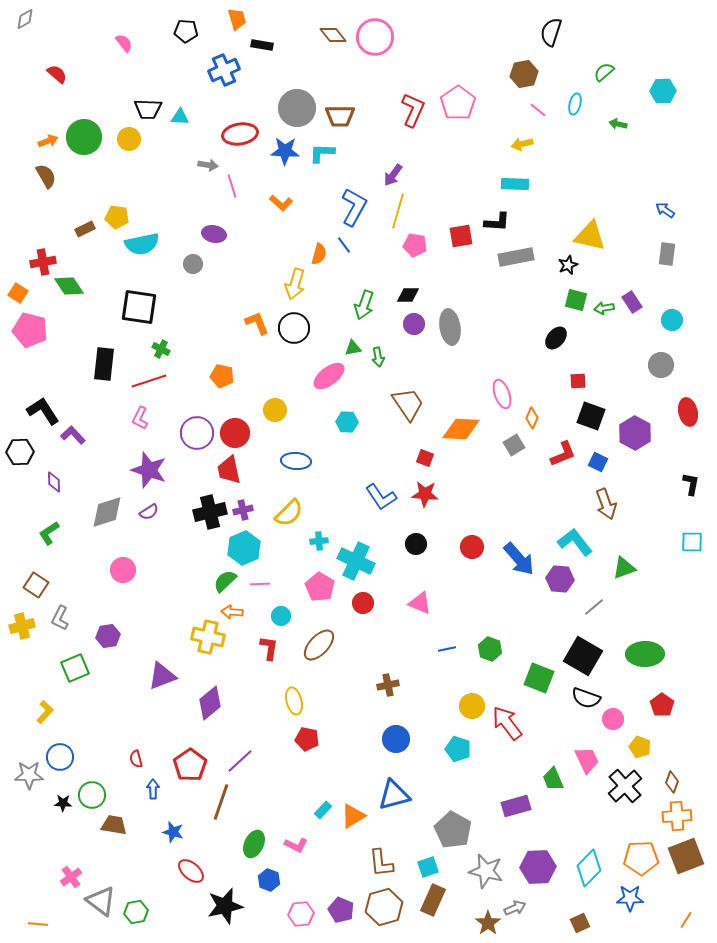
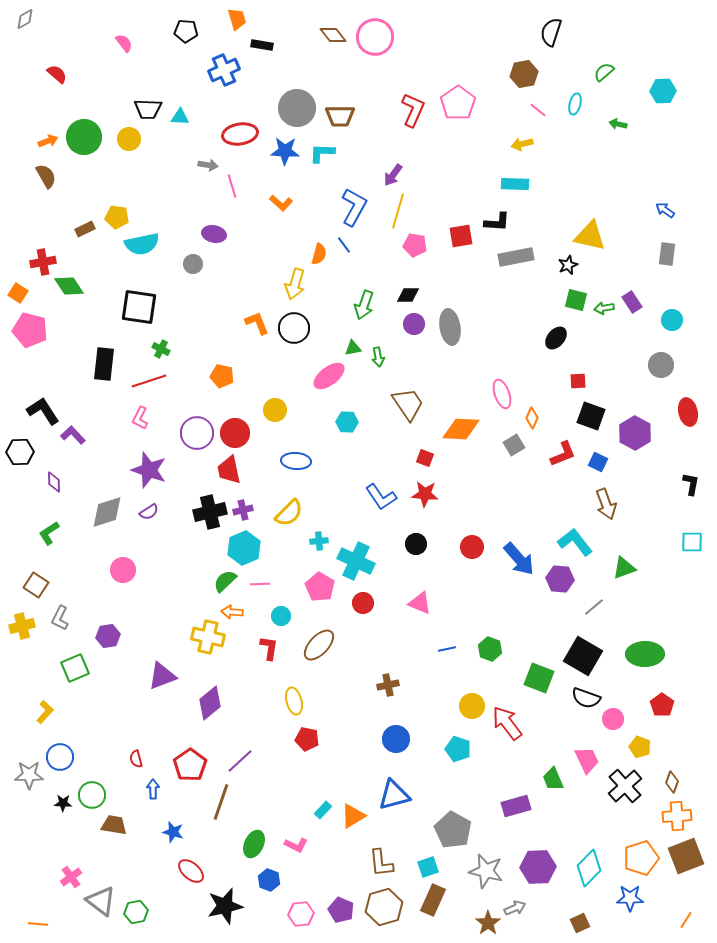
orange pentagon at (641, 858): rotated 16 degrees counterclockwise
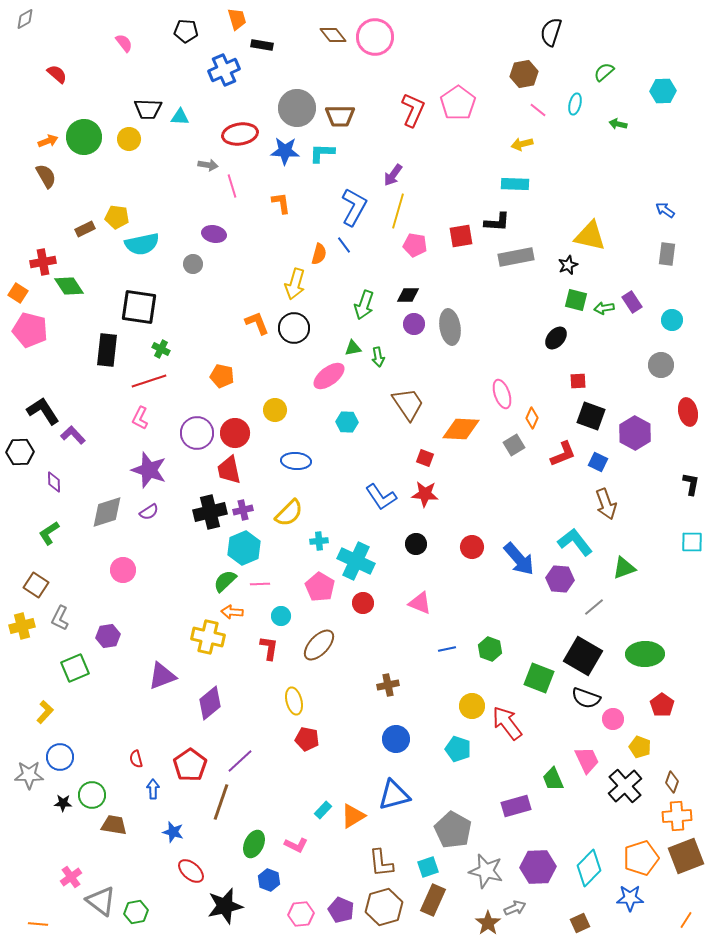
orange L-shape at (281, 203): rotated 140 degrees counterclockwise
black rectangle at (104, 364): moved 3 px right, 14 px up
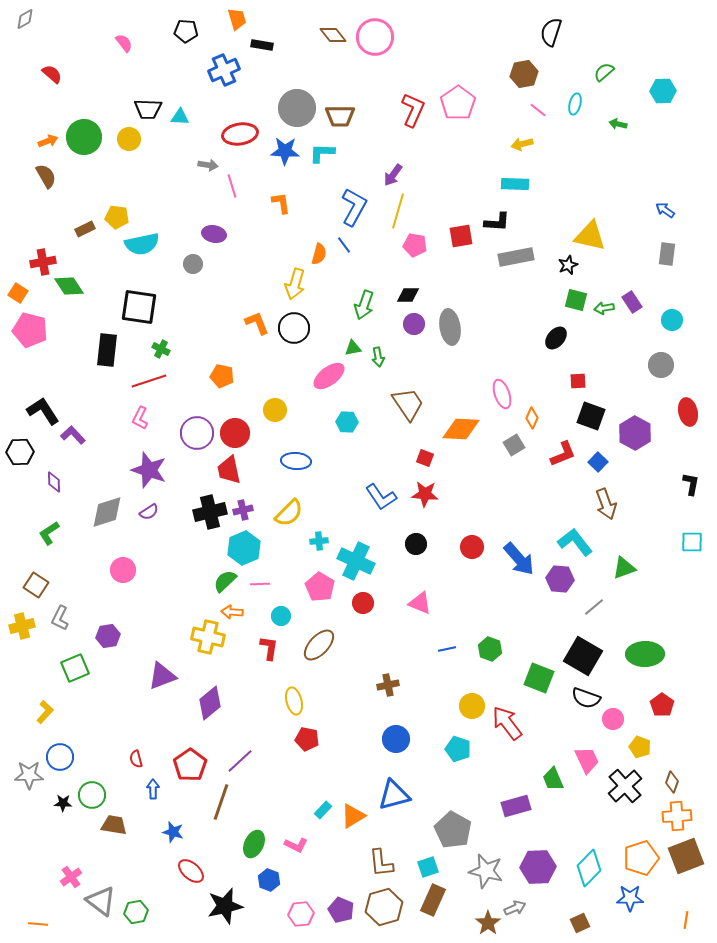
red semicircle at (57, 74): moved 5 px left
blue square at (598, 462): rotated 18 degrees clockwise
orange line at (686, 920): rotated 24 degrees counterclockwise
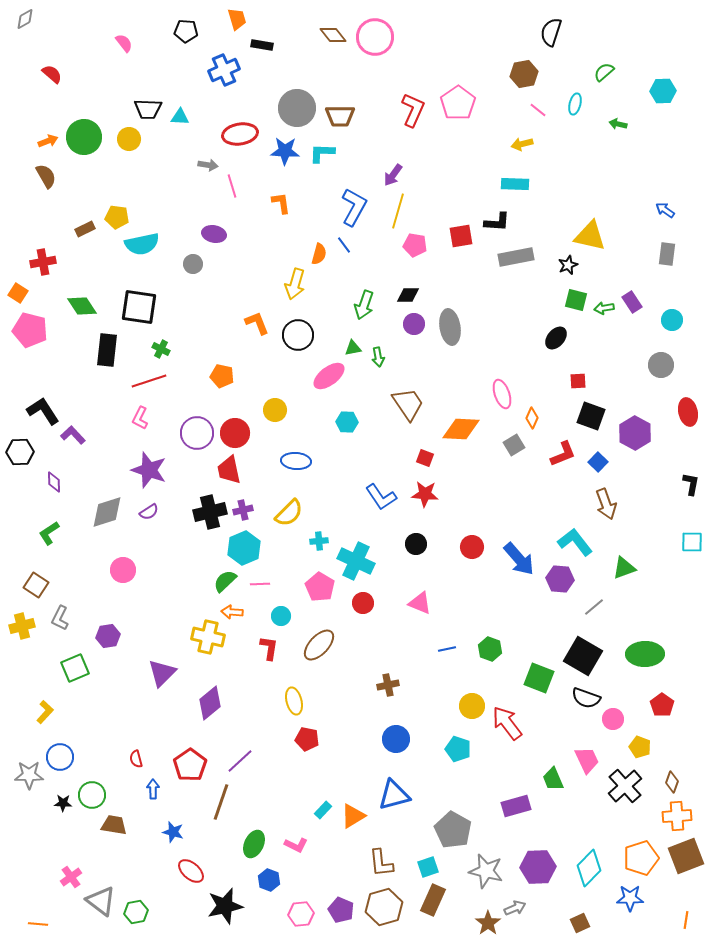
green diamond at (69, 286): moved 13 px right, 20 px down
black circle at (294, 328): moved 4 px right, 7 px down
purple triangle at (162, 676): moved 3 px up; rotated 24 degrees counterclockwise
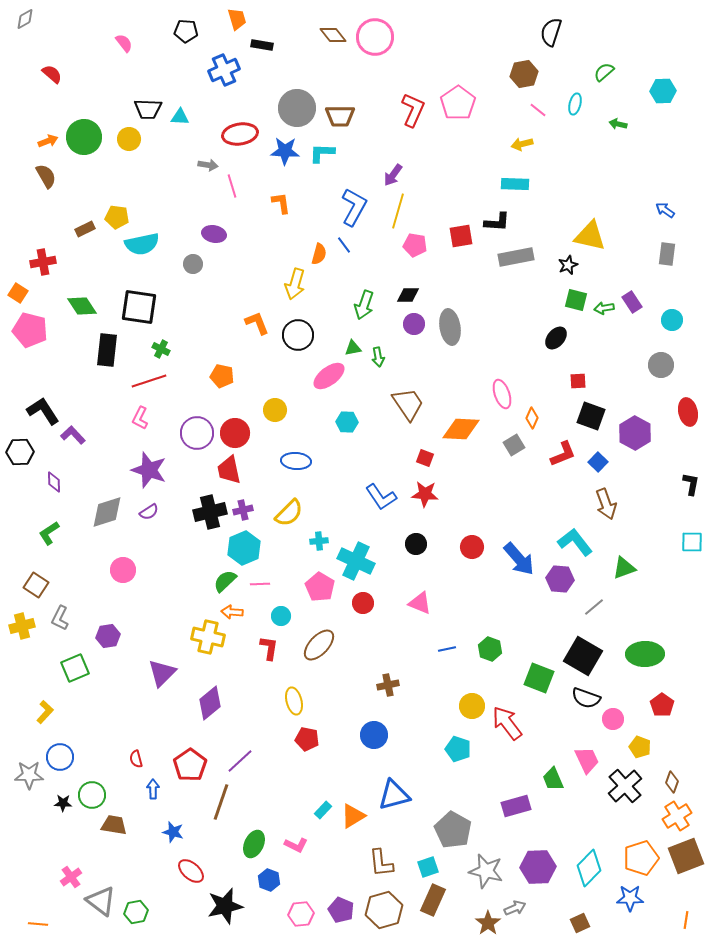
blue circle at (396, 739): moved 22 px left, 4 px up
orange cross at (677, 816): rotated 28 degrees counterclockwise
brown hexagon at (384, 907): moved 3 px down
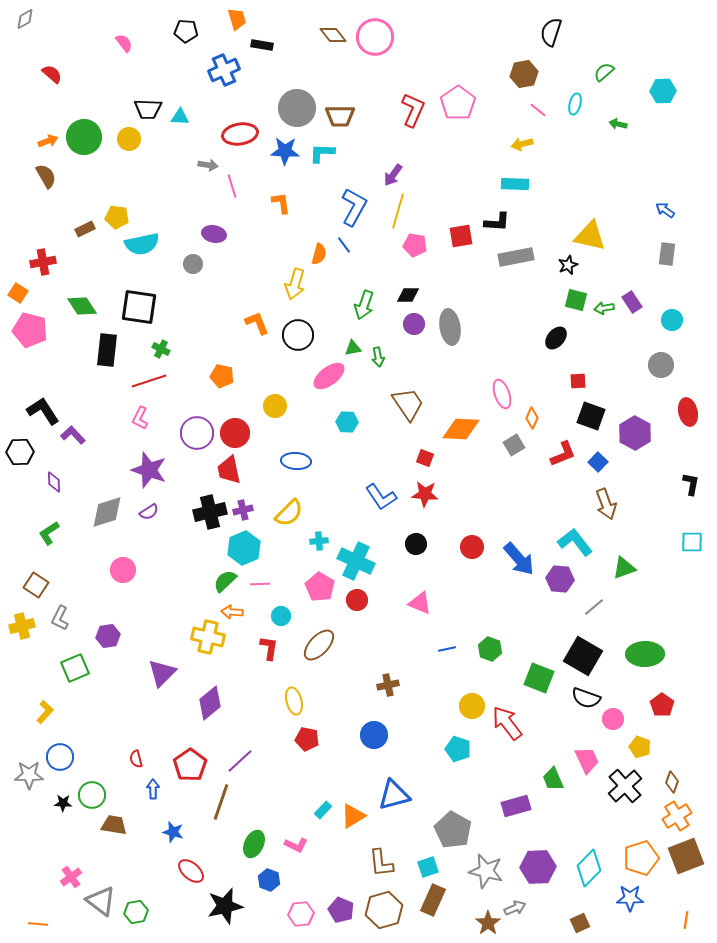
yellow circle at (275, 410): moved 4 px up
red circle at (363, 603): moved 6 px left, 3 px up
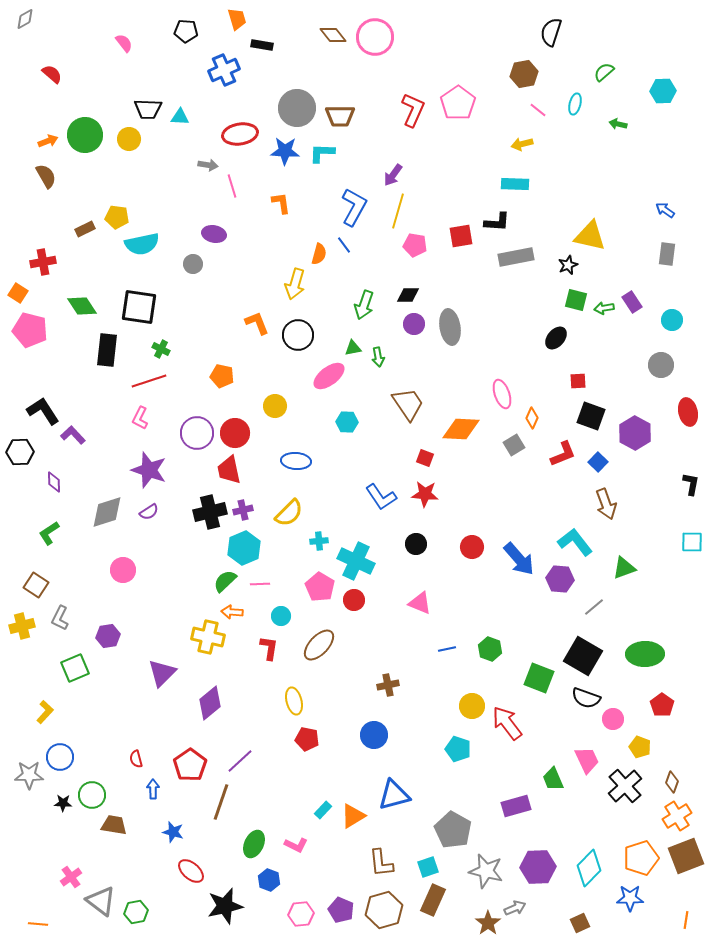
green circle at (84, 137): moved 1 px right, 2 px up
red circle at (357, 600): moved 3 px left
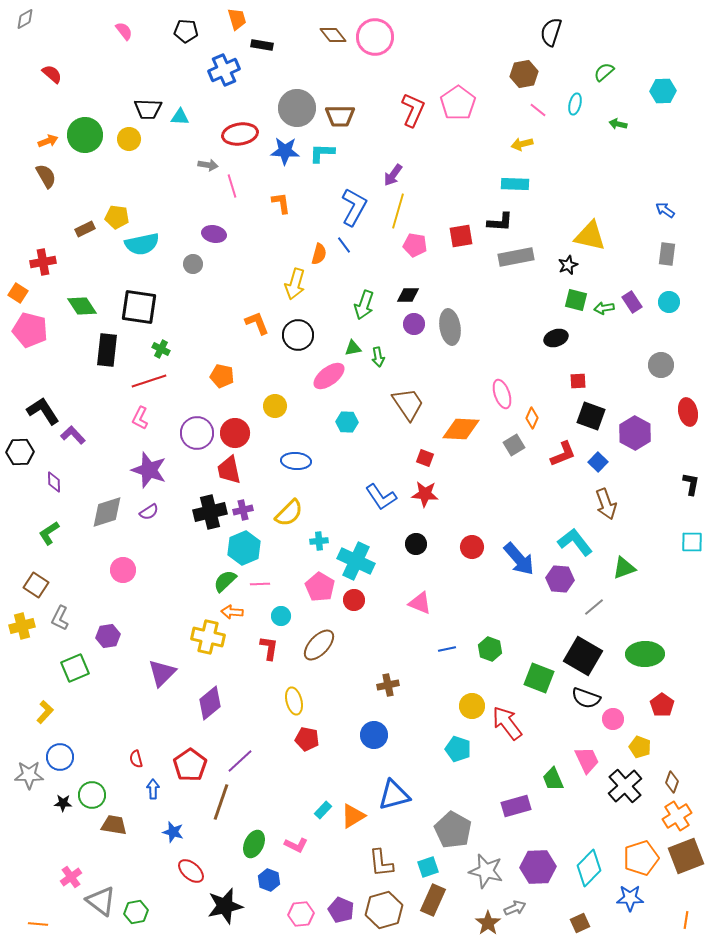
pink semicircle at (124, 43): moved 12 px up
black L-shape at (497, 222): moved 3 px right
cyan circle at (672, 320): moved 3 px left, 18 px up
black ellipse at (556, 338): rotated 30 degrees clockwise
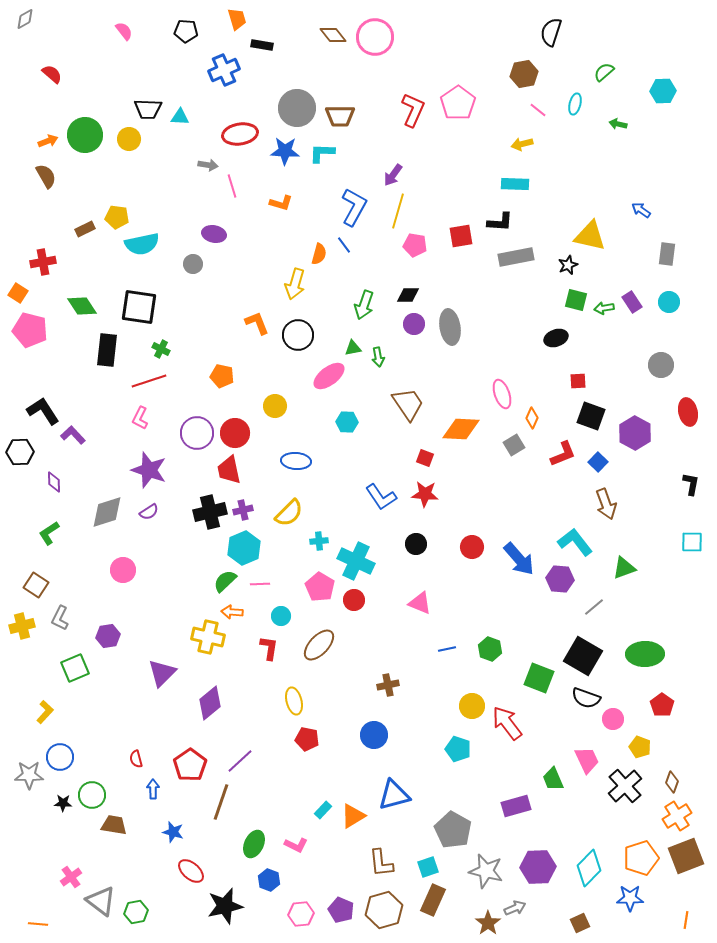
orange L-shape at (281, 203): rotated 115 degrees clockwise
blue arrow at (665, 210): moved 24 px left
